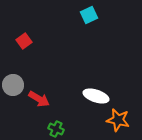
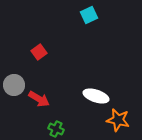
red square: moved 15 px right, 11 px down
gray circle: moved 1 px right
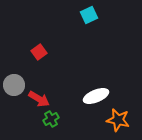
white ellipse: rotated 40 degrees counterclockwise
green cross: moved 5 px left, 10 px up; rotated 35 degrees clockwise
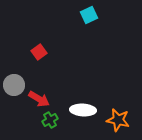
white ellipse: moved 13 px left, 14 px down; rotated 25 degrees clockwise
green cross: moved 1 px left, 1 px down
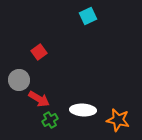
cyan square: moved 1 px left, 1 px down
gray circle: moved 5 px right, 5 px up
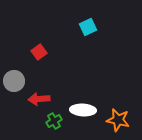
cyan square: moved 11 px down
gray circle: moved 5 px left, 1 px down
red arrow: rotated 145 degrees clockwise
green cross: moved 4 px right, 1 px down
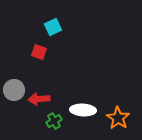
cyan square: moved 35 px left
red square: rotated 35 degrees counterclockwise
gray circle: moved 9 px down
orange star: moved 2 px up; rotated 20 degrees clockwise
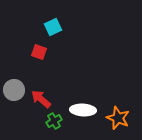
red arrow: moved 2 px right; rotated 45 degrees clockwise
orange star: rotated 10 degrees counterclockwise
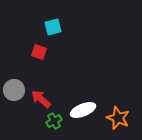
cyan square: rotated 12 degrees clockwise
white ellipse: rotated 25 degrees counterclockwise
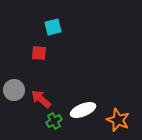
red square: moved 1 px down; rotated 14 degrees counterclockwise
orange star: moved 2 px down
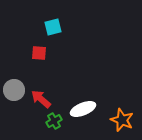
white ellipse: moved 1 px up
orange star: moved 4 px right
